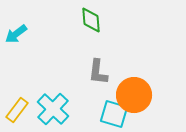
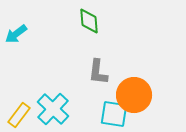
green diamond: moved 2 px left, 1 px down
yellow rectangle: moved 2 px right, 5 px down
cyan square: rotated 8 degrees counterclockwise
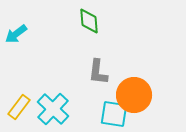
yellow rectangle: moved 8 px up
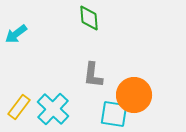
green diamond: moved 3 px up
gray L-shape: moved 5 px left, 3 px down
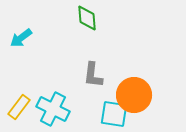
green diamond: moved 2 px left
cyan arrow: moved 5 px right, 4 px down
cyan cross: rotated 16 degrees counterclockwise
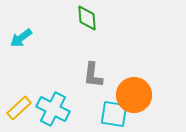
yellow rectangle: moved 1 px down; rotated 10 degrees clockwise
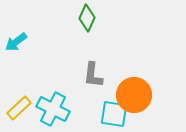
green diamond: rotated 28 degrees clockwise
cyan arrow: moved 5 px left, 4 px down
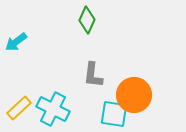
green diamond: moved 2 px down
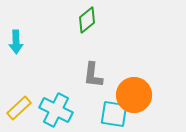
green diamond: rotated 28 degrees clockwise
cyan arrow: rotated 55 degrees counterclockwise
cyan cross: moved 3 px right, 1 px down
